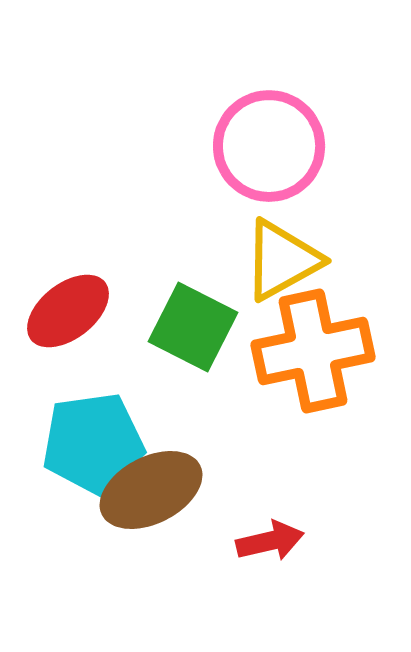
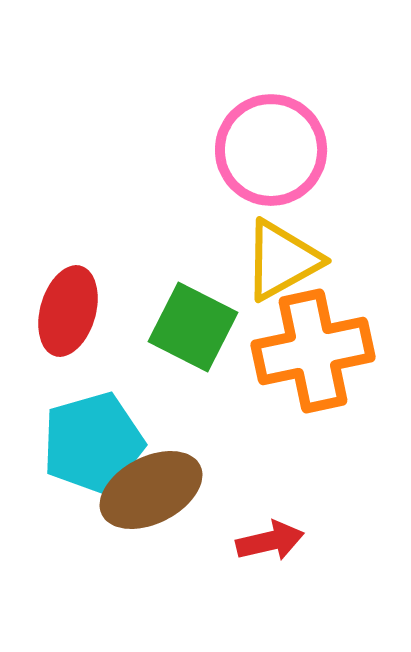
pink circle: moved 2 px right, 4 px down
red ellipse: rotated 36 degrees counterclockwise
cyan pentagon: rotated 8 degrees counterclockwise
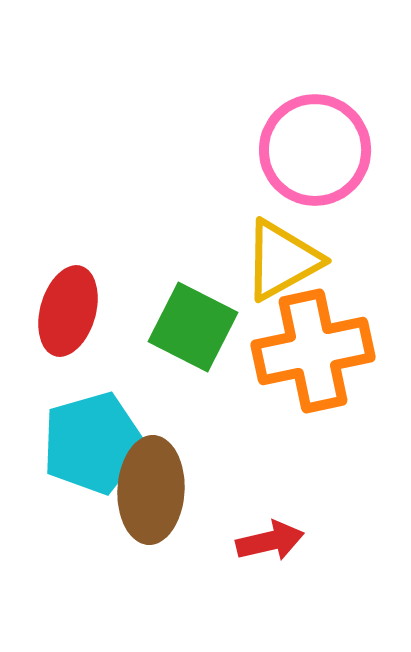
pink circle: moved 44 px right
brown ellipse: rotated 60 degrees counterclockwise
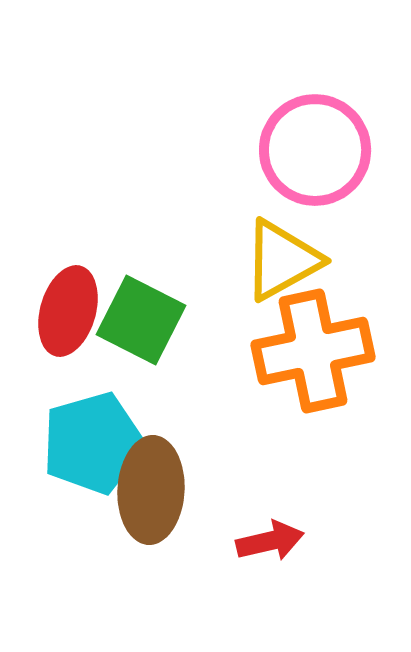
green square: moved 52 px left, 7 px up
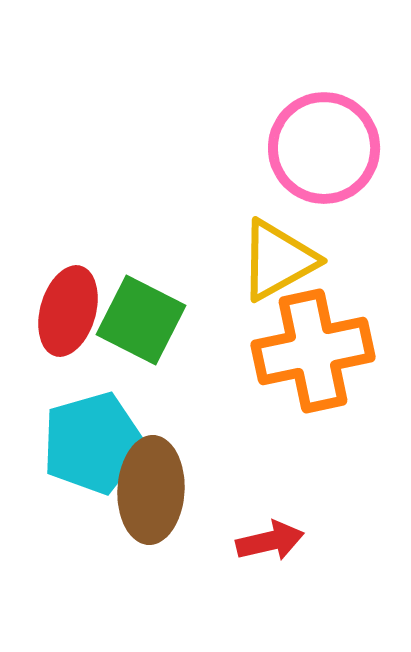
pink circle: moved 9 px right, 2 px up
yellow triangle: moved 4 px left
